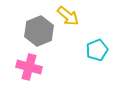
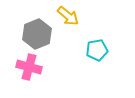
gray hexagon: moved 2 px left, 3 px down
cyan pentagon: rotated 10 degrees clockwise
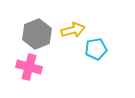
yellow arrow: moved 5 px right, 14 px down; rotated 55 degrees counterclockwise
cyan pentagon: moved 1 px left, 1 px up
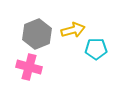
cyan pentagon: rotated 10 degrees clockwise
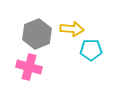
yellow arrow: moved 1 px left, 1 px up; rotated 20 degrees clockwise
cyan pentagon: moved 5 px left, 1 px down
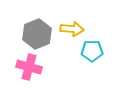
cyan pentagon: moved 1 px right, 1 px down
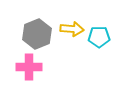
cyan pentagon: moved 7 px right, 14 px up
pink cross: rotated 15 degrees counterclockwise
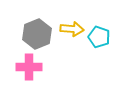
cyan pentagon: rotated 20 degrees clockwise
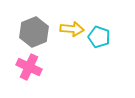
gray hexagon: moved 3 px left, 2 px up
pink cross: rotated 25 degrees clockwise
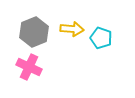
cyan pentagon: moved 2 px right, 1 px down
